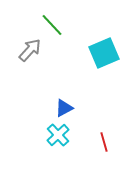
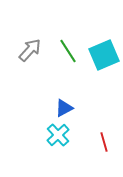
green line: moved 16 px right, 26 px down; rotated 10 degrees clockwise
cyan square: moved 2 px down
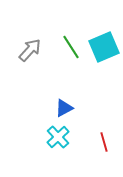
green line: moved 3 px right, 4 px up
cyan square: moved 8 px up
cyan cross: moved 2 px down
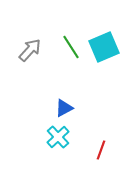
red line: moved 3 px left, 8 px down; rotated 36 degrees clockwise
